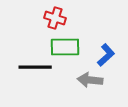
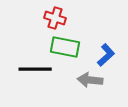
green rectangle: rotated 12 degrees clockwise
black line: moved 2 px down
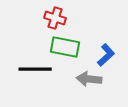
gray arrow: moved 1 px left, 1 px up
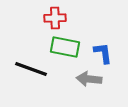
red cross: rotated 20 degrees counterclockwise
blue L-shape: moved 3 px left, 2 px up; rotated 55 degrees counterclockwise
black line: moved 4 px left; rotated 20 degrees clockwise
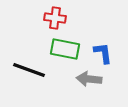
red cross: rotated 10 degrees clockwise
green rectangle: moved 2 px down
black line: moved 2 px left, 1 px down
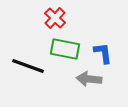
red cross: rotated 35 degrees clockwise
black line: moved 1 px left, 4 px up
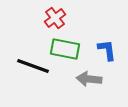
red cross: rotated 10 degrees clockwise
blue L-shape: moved 4 px right, 3 px up
black line: moved 5 px right
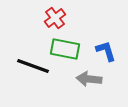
blue L-shape: moved 1 px left, 1 px down; rotated 10 degrees counterclockwise
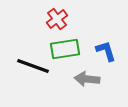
red cross: moved 2 px right, 1 px down
green rectangle: rotated 20 degrees counterclockwise
gray arrow: moved 2 px left
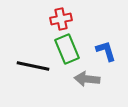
red cross: moved 4 px right; rotated 25 degrees clockwise
green rectangle: moved 2 px right; rotated 76 degrees clockwise
black line: rotated 8 degrees counterclockwise
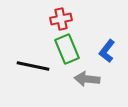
blue L-shape: moved 1 px right; rotated 125 degrees counterclockwise
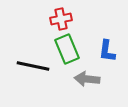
blue L-shape: rotated 30 degrees counterclockwise
